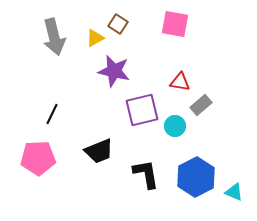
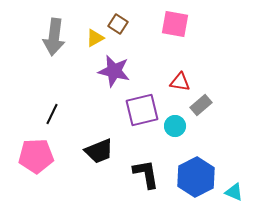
gray arrow: rotated 21 degrees clockwise
pink pentagon: moved 2 px left, 2 px up
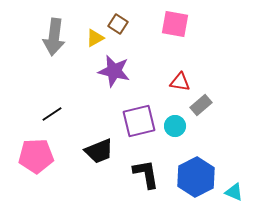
purple square: moved 3 px left, 11 px down
black line: rotated 30 degrees clockwise
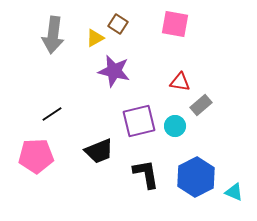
gray arrow: moved 1 px left, 2 px up
